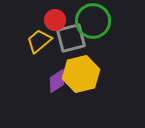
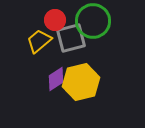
yellow hexagon: moved 8 px down
purple diamond: moved 1 px left, 2 px up
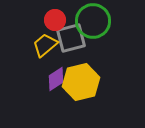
yellow trapezoid: moved 6 px right, 4 px down
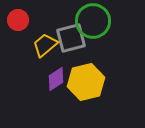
red circle: moved 37 px left
yellow hexagon: moved 5 px right
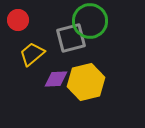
green circle: moved 3 px left
yellow trapezoid: moved 13 px left, 9 px down
purple diamond: rotated 30 degrees clockwise
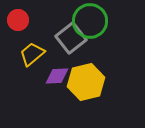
gray square: rotated 24 degrees counterclockwise
purple diamond: moved 1 px right, 3 px up
